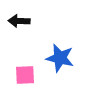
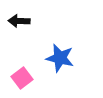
pink square: moved 3 px left, 3 px down; rotated 35 degrees counterclockwise
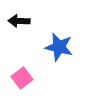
blue star: moved 1 px left, 11 px up
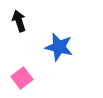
black arrow: rotated 70 degrees clockwise
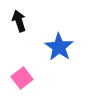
blue star: rotated 20 degrees clockwise
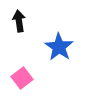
black arrow: rotated 10 degrees clockwise
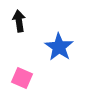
pink square: rotated 30 degrees counterclockwise
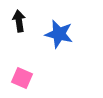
blue star: moved 13 px up; rotated 20 degrees counterclockwise
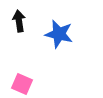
pink square: moved 6 px down
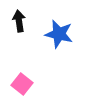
pink square: rotated 15 degrees clockwise
